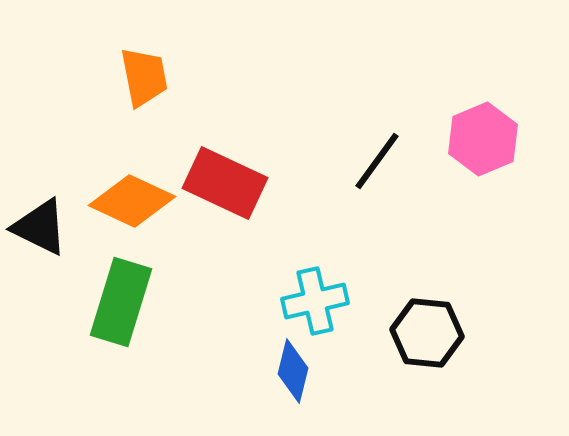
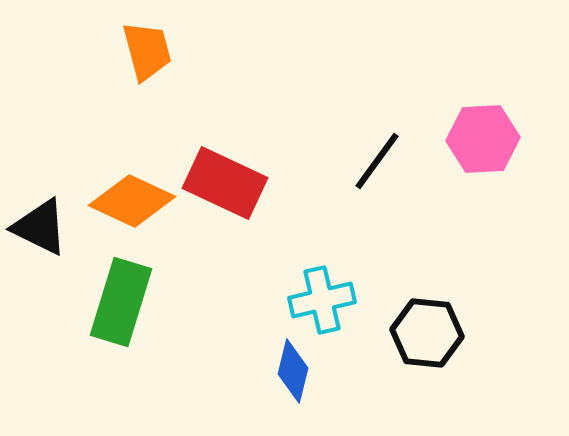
orange trapezoid: moved 3 px right, 26 px up; rotated 4 degrees counterclockwise
pink hexagon: rotated 20 degrees clockwise
cyan cross: moved 7 px right, 1 px up
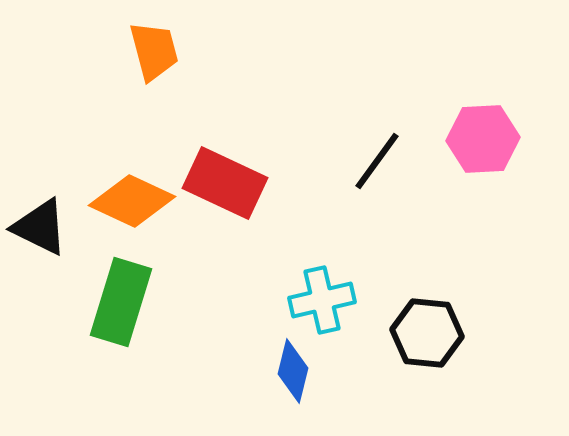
orange trapezoid: moved 7 px right
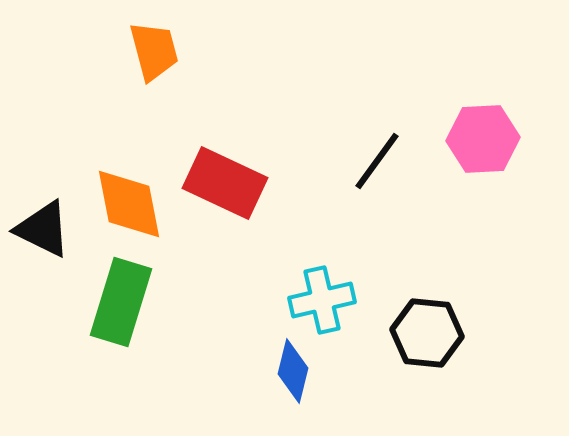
orange diamond: moved 3 px left, 3 px down; rotated 54 degrees clockwise
black triangle: moved 3 px right, 2 px down
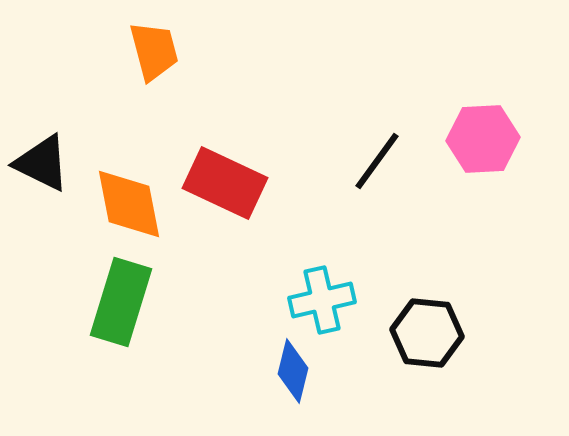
black triangle: moved 1 px left, 66 px up
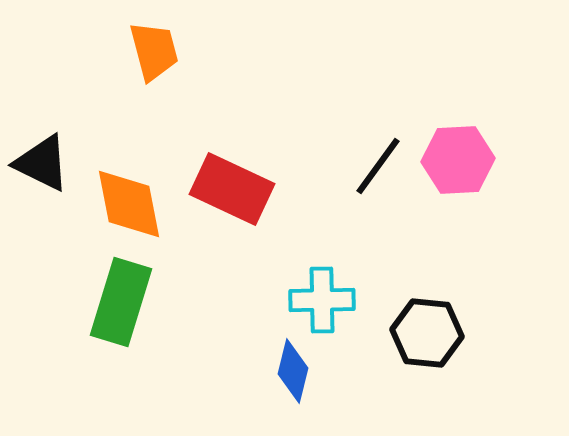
pink hexagon: moved 25 px left, 21 px down
black line: moved 1 px right, 5 px down
red rectangle: moved 7 px right, 6 px down
cyan cross: rotated 12 degrees clockwise
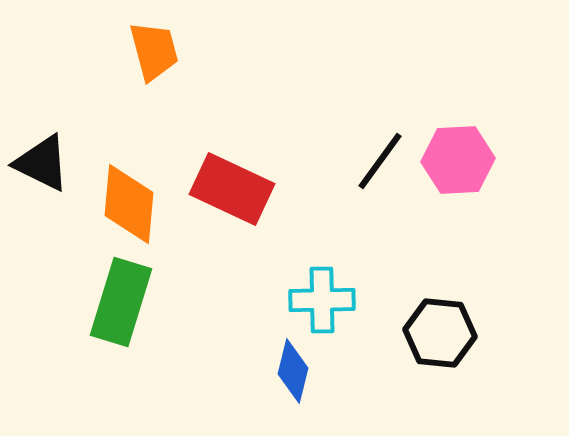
black line: moved 2 px right, 5 px up
orange diamond: rotated 16 degrees clockwise
black hexagon: moved 13 px right
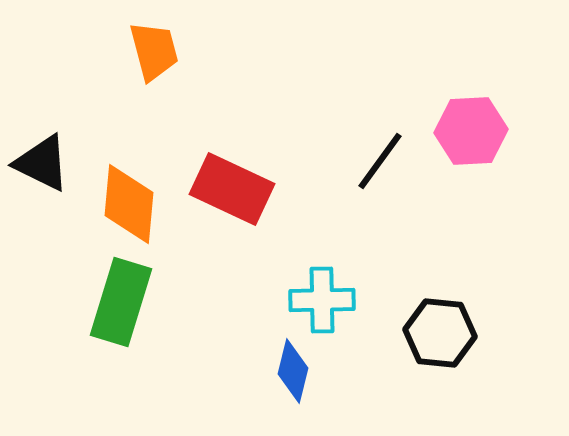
pink hexagon: moved 13 px right, 29 px up
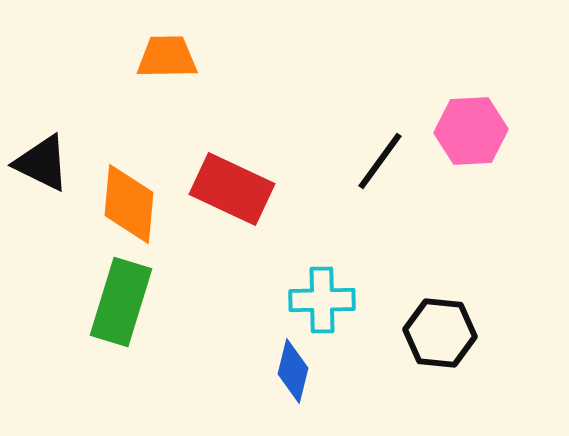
orange trapezoid: moved 13 px right, 6 px down; rotated 76 degrees counterclockwise
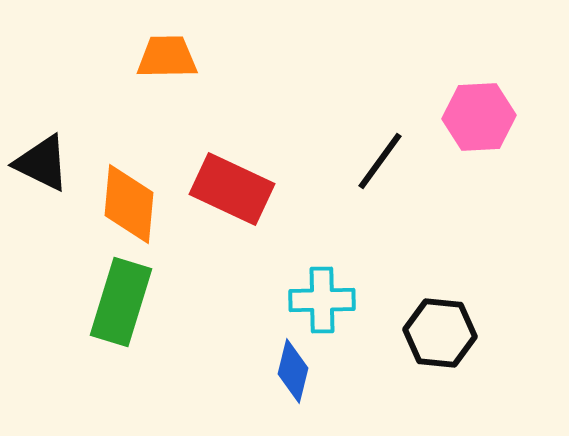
pink hexagon: moved 8 px right, 14 px up
